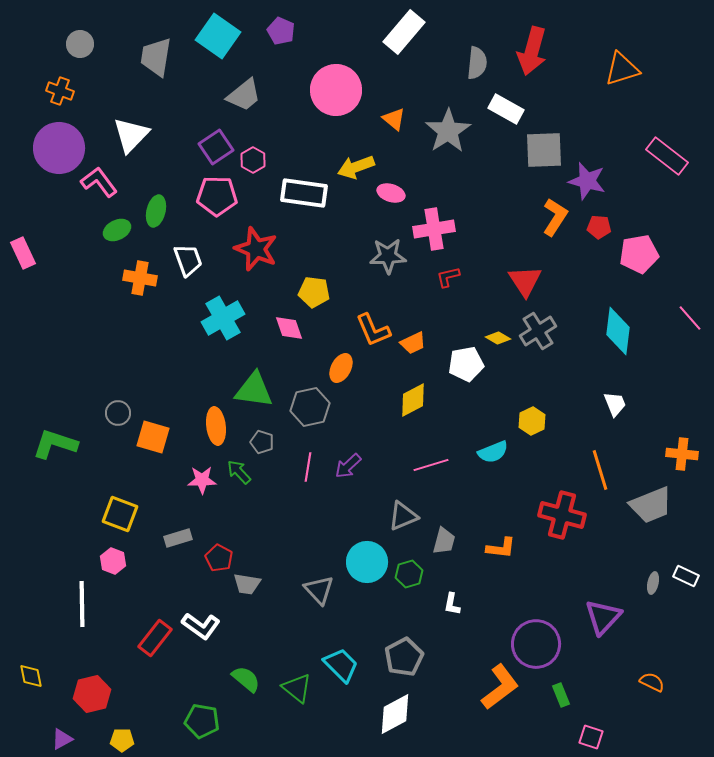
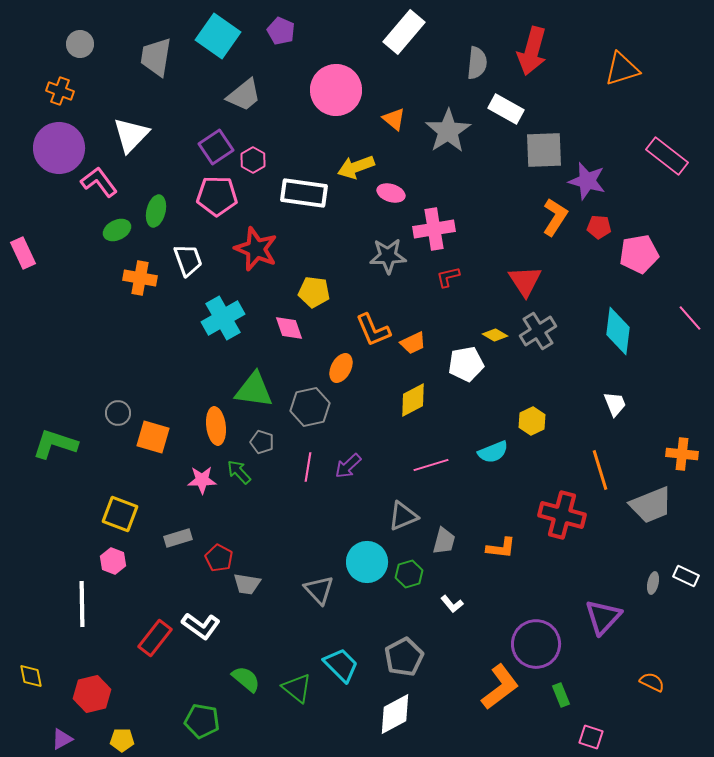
yellow diamond at (498, 338): moved 3 px left, 3 px up
white L-shape at (452, 604): rotated 50 degrees counterclockwise
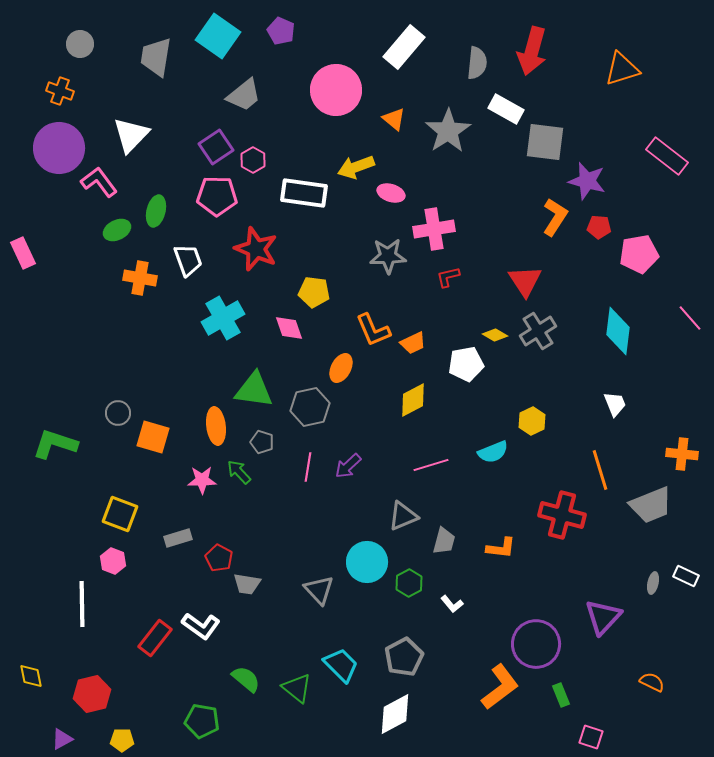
white rectangle at (404, 32): moved 15 px down
gray square at (544, 150): moved 1 px right, 8 px up; rotated 9 degrees clockwise
green hexagon at (409, 574): moved 9 px down; rotated 12 degrees counterclockwise
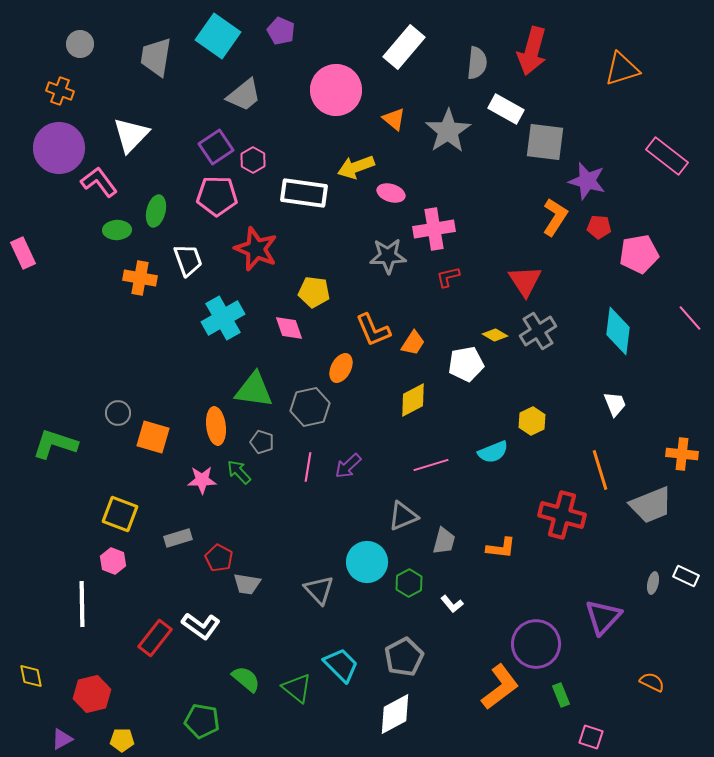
green ellipse at (117, 230): rotated 24 degrees clockwise
orange trapezoid at (413, 343): rotated 32 degrees counterclockwise
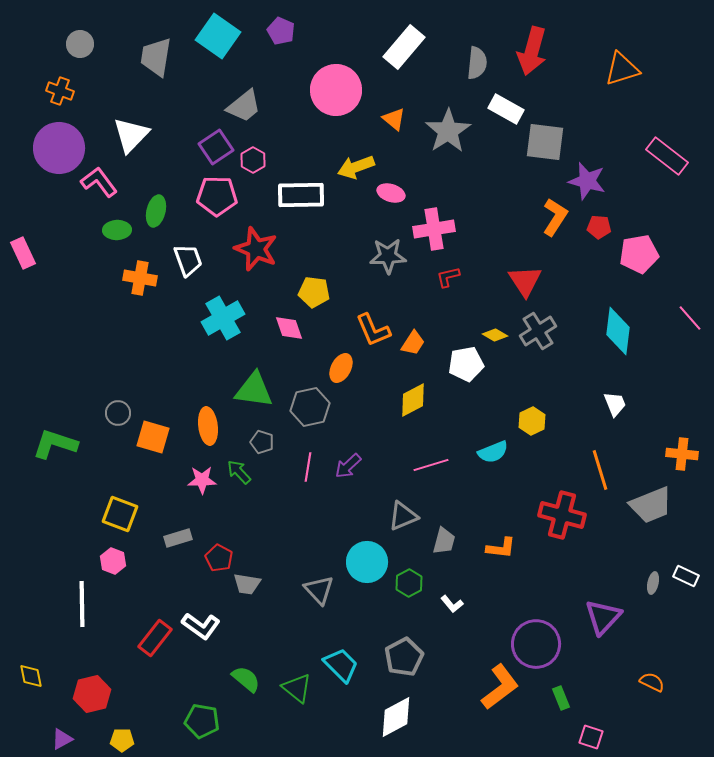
gray trapezoid at (244, 95): moved 11 px down
white rectangle at (304, 193): moved 3 px left, 2 px down; rotated 9 degrees counterclockwise
orange ellipse at (216, 426): moved 8 px left
green rectangle at (561, 695): moved 3 px down
white diamond at (395, 714): moved 1 px right, 3 px down
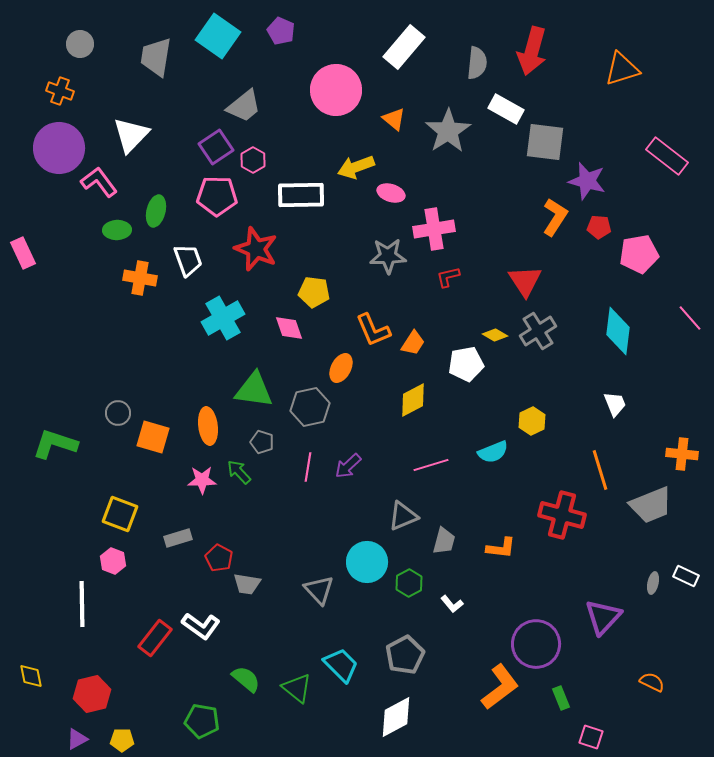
gray pentagon at (404, 657): moved 1 px right, 2 px up
purple triangle at (62, 739): moved 15 px right
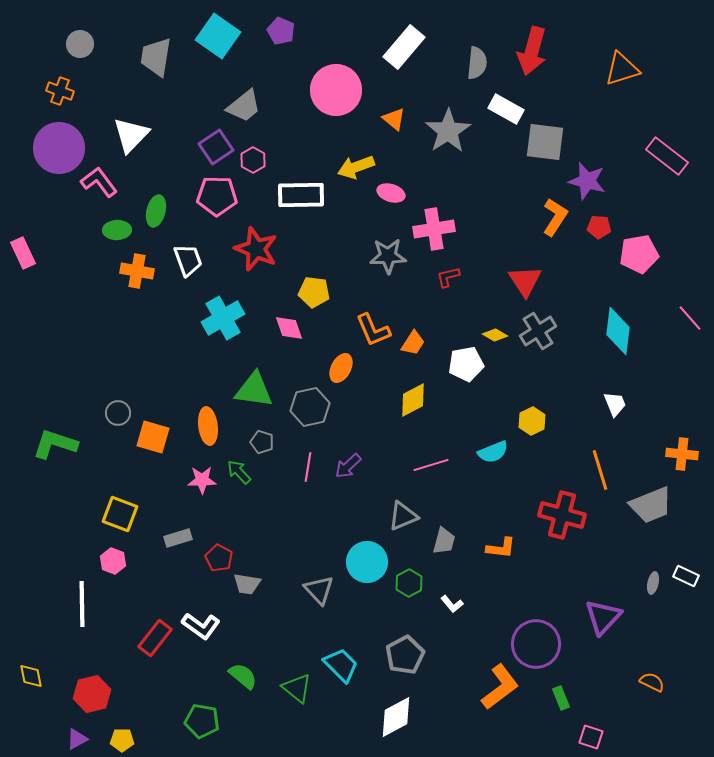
orange cross at (140, 278): moved 3 px left, 7 px up
green semicircle at (246, 679): moved 3 px left, 3 px up
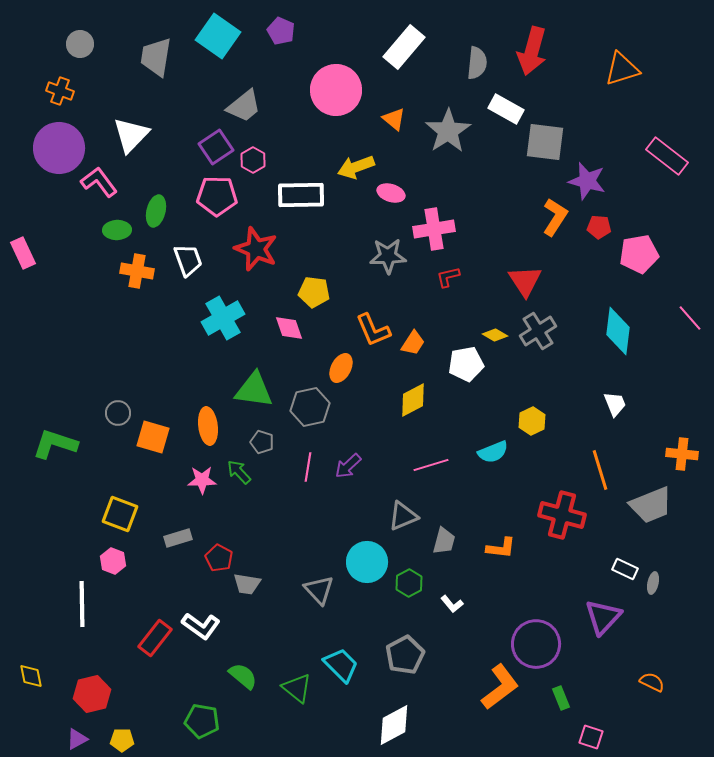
white rectangle at (686, 576): moved 61 px left, 7 px up
white diamond at (396, 717): moved 2 px left, 8 px down
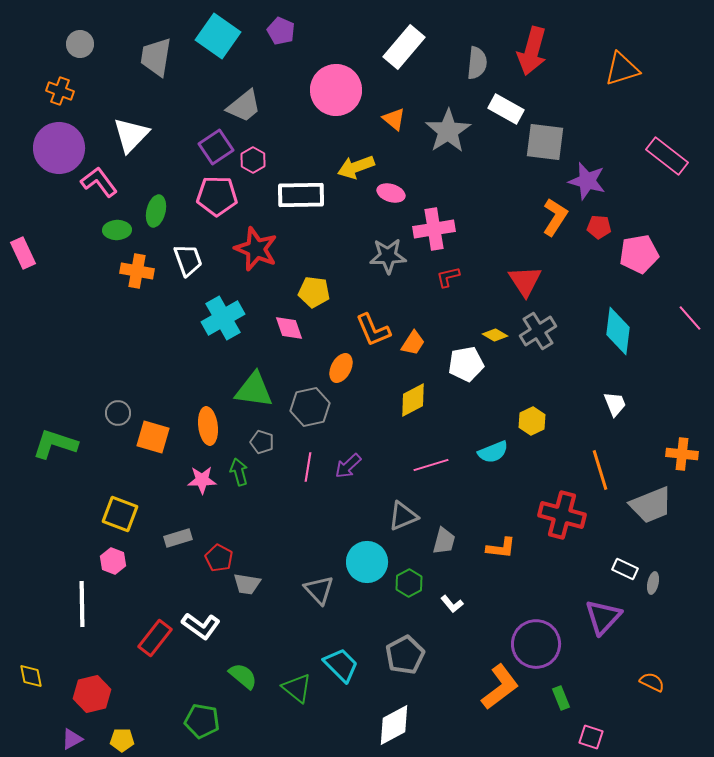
green arrow at (239, 472): rotated 28 degrees clockwise
purple triangle at (77, 739): moved 5 px left
